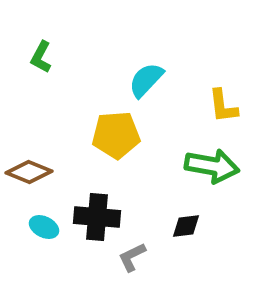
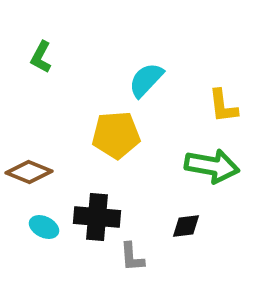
gray L-shape: rotated 68 degrees counterclockwise
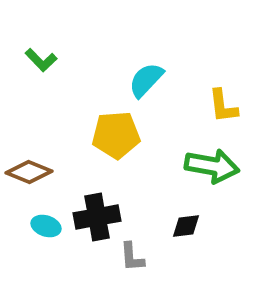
green L-shape: moved 3 px down; rotated 72 degrees counterclockwise
black cross: rotated 15 degrees counterclockwise
cyan ellipse: moved 2 px right, 1 px up; rotated 8 degrees counterclockwise
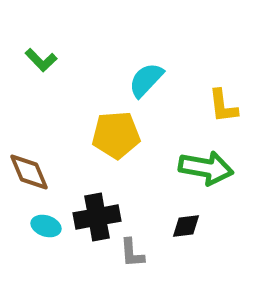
green arrow: moved 6 px left, 2 px down
brown diamond: rotated 45 degrees clockwise
gray L-shape: moved 4 px up
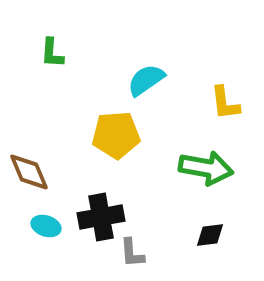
green L-shape: moved 11 px right, 7 px up; rotated 48 degrees clockwise
cyan semicircle: rotated 12 degrees clockwise
yellow L-shape: moved 2 px right, 3 px up
black cross: moved 4 px right
black diamond: moved 24 px right, 9 px down
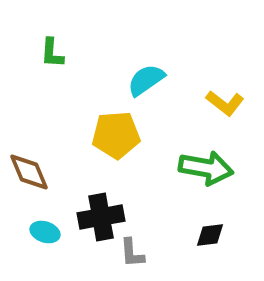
yellow L-shape: rotated 45 degrees counterclockwise
cyan ellipse: moved 1 px left, 6 px down
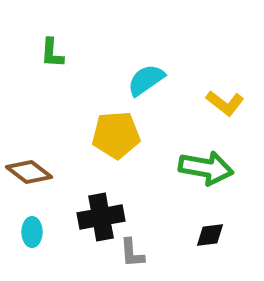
brown diamond: rotated 30 degrees counterclockwise
cyan ellipse: moved 13 px left; rotated 72 degrees clockwise
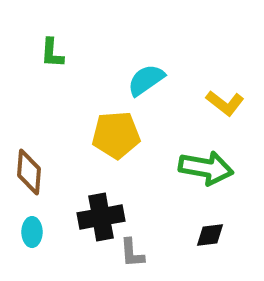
brown diamond: rotated 57 degrees clockwise
